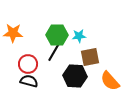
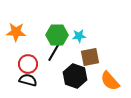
orange star: moved 3 px right, 1 px up
black hexagon: rotated 15 degrees clockwise
black semicircle: moved 1 px left, 1 px up
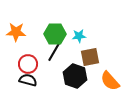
green hexagon: moved 2 px left, 1 px up
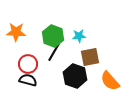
green hexagon: moved 2 px left, 2 px down; rotated 20 degrees clockwise
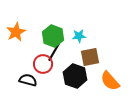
orange star: rotated 30 degrees counterclockwise
red circle: moved 15 px right
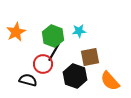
cyan star: moved 5 px up
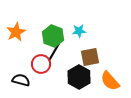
red circle: moved 2 px left
black hexagon: moved 4 px right, 1 px down; rotated 10 degrees clockwise
black semicircle: moved 7 px left
